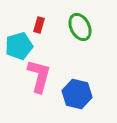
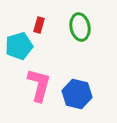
green ellipse: rotated 16 degrees clockwise
pink L-shape: moved 9 px down
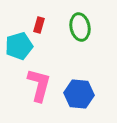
blue hexagon: moved 2 px right; rotated 8 degrees counterclockwise
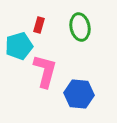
pink L-shape: moved 6 px right, 14 px up
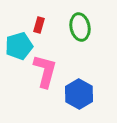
blue hexagon: rotated 24 degrees clockwise
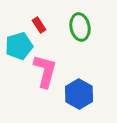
red rectangle: rotated 49 degrees counterclockwise
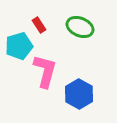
green ellipse: rotated 56 degrees counterclockwise
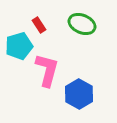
green ellipse: moved 2 px right, 3 px up
pink L-shape: moved 2 px right, 1 px up
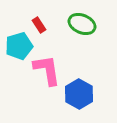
pink L-shape: rotated 24 degrees counterclockwise
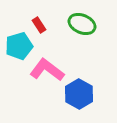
pink L-shape: rotated 44 degrees counterclockwise
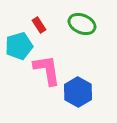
pink L-shape: rotated 44 degrees clockwise
blue hexagon: moved 1 px left, 2 px up
